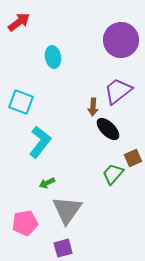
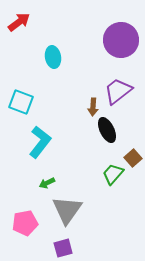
black ellipse: moved 1 px left, 1 px down; rotated 20 degrees clockwise
brown square: rotated 18 degrees counterclockwise
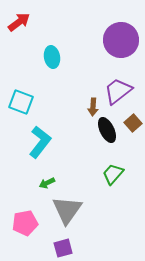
cyan ellipse: moved 1 px left
brown square: moved 35 px up
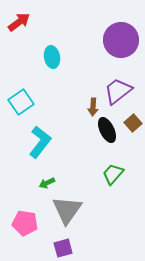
cyan square: rotated 35 degrees clockwise
pink pentagon: rotated 20 degrees clockwise
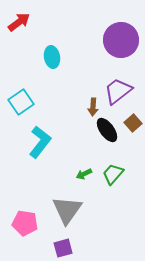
black ellipse: rotated 10 degrees counterclockwise
green arrow: moved 37 px right, 9 px up
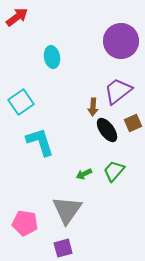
red arrow: moved 2 px left, 5 px up
purple circle: moved 1 px down
brown square: rotated 18 degrees clockwise
cyan L-shape: rotated 56 degrees counterclockwise
green trapezoid: moved 1 px right, 3 px up
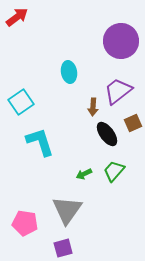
cyan ellipse: moved 17 px right, 15 px down
black ellipse: moved 4 px down
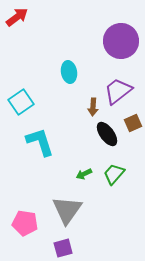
green trapezoid: moved 3 px down
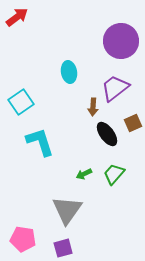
purple trapezoid: moved 3 px left, 3 px up
pink pentagon: moved 2 px left, 16 px down
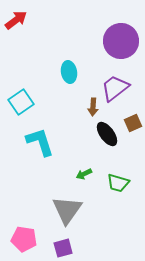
red arrow: moved 1 px left, 3 px down
green trapezoid: moved 4 px right, 9 px down; rotated 115 degrees counterclockwise
pink pentagon: moved 1 px right
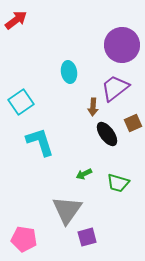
purple circle: moved 1 px right, 4 px down
purple square: moved 24 px right, 11 px up
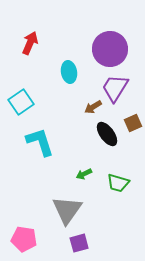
red arrow: moved 14 px right, 23 px down; rotated 30 degrees counterclockwise
purple circle: moved 12 px left, 4 px down
purple trapezoid: rotated 20 degrees counterclockwise
brown arrow: rotated 54 degrees clockwise
purple square: moved 8 px left, 6 px down
